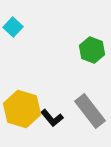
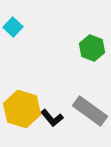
green hexagon: moved 2 px up
gray rectangle: rotated 16 degrees counterclockwise
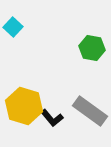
green hexagon: rotated 10 degrees counterclockwise
yellow hexagon: moved 2 px right, 3 px up
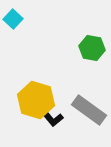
cyan square: moved 8 px up
yellow hexagon: moved 12 px right, 6 px up
gray rectangle: moved 1 px left, 1 px up
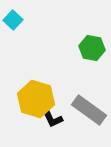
cyan square: moved 1 px down
yellow hexagon: moved 1 px up
black L-shape: rotated 15 degrees clockwise
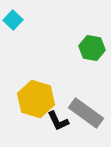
gray rectangle: moved 3 px left, 3 px down
black L-shape: moved 6 px right, 3 px down
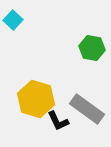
gray rectangle: moved 1 px right, 4 px up
